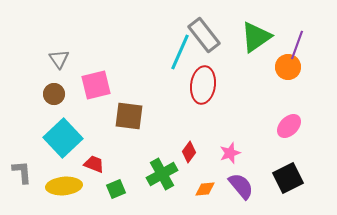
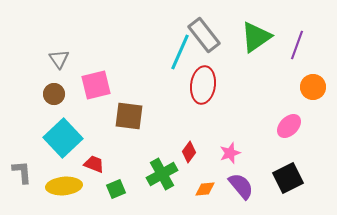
orange circle: moved 25 px right, 20 px down
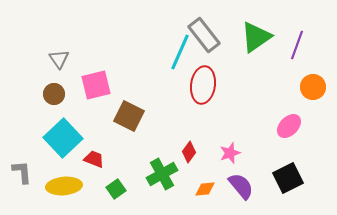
brown square: rotated 20 degrees clockwise
red trapezoid: moved 5 px up
green square: rotated 12 degrees counterclockwise
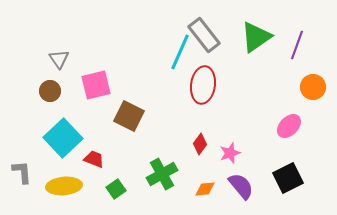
brown circle: moved 4 px left, 3 px up
red diamond: moved 11 px right, 8 px up
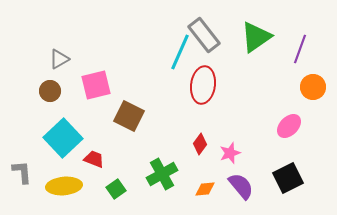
purple line: moved 3 px right, 4 px down
gray triangle: rotated 35 degrees clockwise
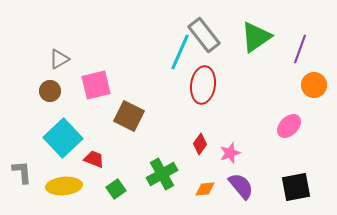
orange circle: moved 1 px right, 2 px up
black square: moved 8 px right, 9 px down; rotated 16 degrees clockwise
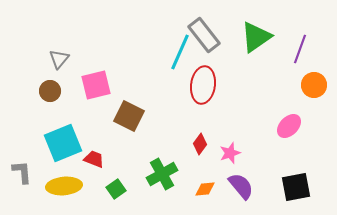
gray triangle: rotated 20 degrees counterclockwise
cyan square: moved 5 px down; rotated 21 degrees clockwise
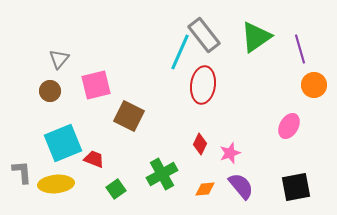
purple line: rotated 36 degrees counterclockwise
pink ellipse: rotated 15 degrees counterclockwise
red diamond: rotated 10 degrees counterclockwise
yellow ellipse: moved 8 px left, 2 px up
